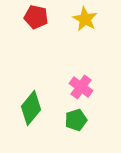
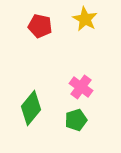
red pentagon: moved 4 px right, 9 px down
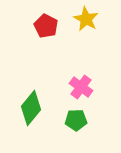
yellow star: moved 1 px right
red pentagon: moved 6 px right; rotated 15 degrees clockwise
green pentagon: rotated 15 degrees clockwise
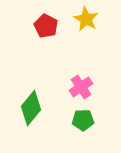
pink cross: rotated 20 degrees clockwise
green pentagon: moved 7 px right
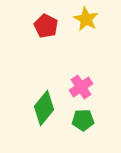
green diamond: moved 13 px right
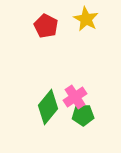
pink cross: moved 6 px left, 10 px down
green diamond: moved 4 px right, 1 px up
green pentagon: moved 5 px up
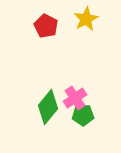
yellow star: rotated 15 degrees clockwise
pink cross: moved 1 px down
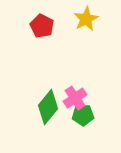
red pentagon: moved 4 px left
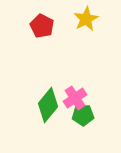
green diamond: moved 2 px up
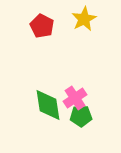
yellow star: moved 2 px left
green diamond: rotated 48 degrees counterclockwise
green pentagon: moved 2 px left, 1 px down
